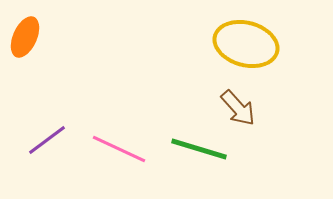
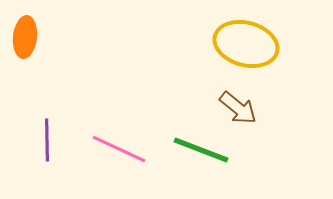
orange ellipse: rotated 18 degrees counterclockwise
brown arrow: rotated 9 degrees counterclockwise
purple line: rotated 54 degrees counterclockwise
green line: moved 2 px right, 1 px down; rotated 4 degrees clockwise
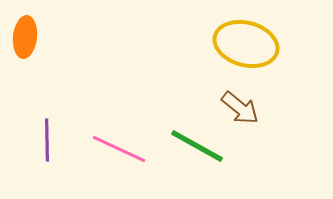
brown arrow: moved 2 px right
green line: moved 4 px left, 4 px up; rotated 8 degrees clockwise
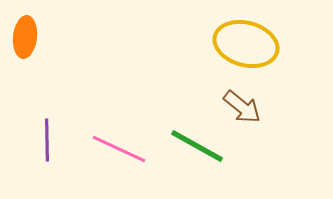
brown arrow: moved 2 px right, 1 px up
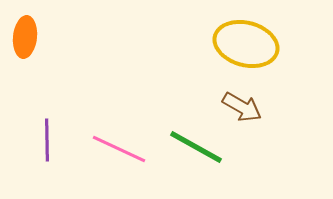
brown arrow: rotated 9 degrees counterclockwise
green line: moved 1 px left, 1 px down
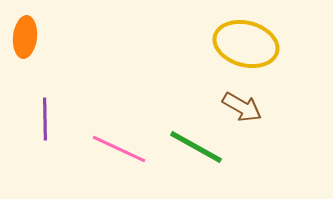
purple line: moved 2 px left, 21 px up
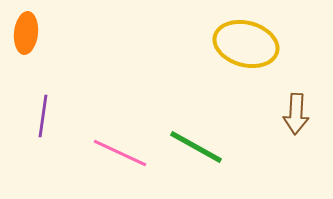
orange ellipse: moved 1 px right, 4 px up
brown arrow: moved 54 px right, 7 px down; rotated 63 degrees clockwise
purple line: moved 2 px left, 3 px up; rotated 9 degrees clockwise
pink line: moved 1 px right, 4 px down
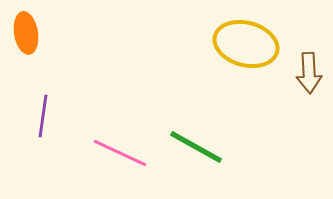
orange ellipse: rotated 15 degrees counterclockwise
brown arrow: moved 13 px right, 41 px up; rotated 6 degrees counterclockwise
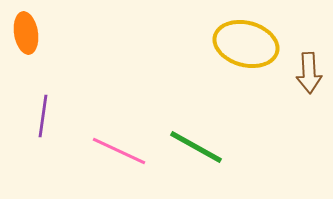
pink line: moved 1 px left, 2 px up
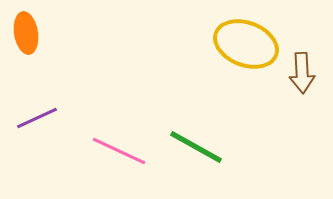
yellow ellipse: rotated 6 degrees clockwise
brown arrow: moved 7 px left
purple line: moved 6 px left, 2 px down; rotated 57 degrees clockwise
